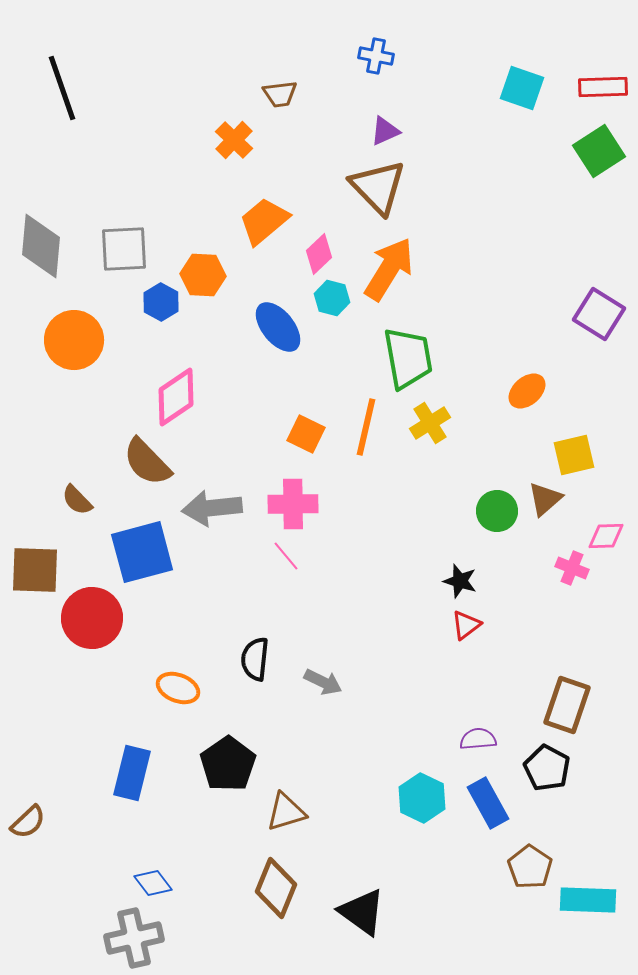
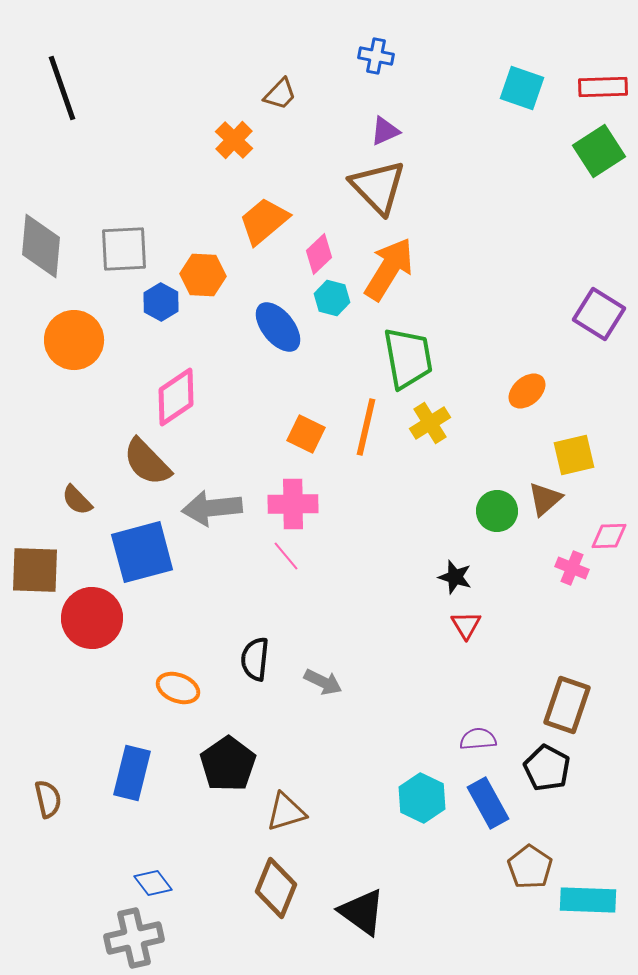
brown trapezoid at (280, 94): rotated 39 degrees counterclockwise
pink diamond at (606, 536): moved 3 px right
black star at (460, 581): moved 5 px left, 4 px up
red triangle at (466, 625): rotated 24 degrees counterclockwise
brown semicircle at (28, 822): moved 20 px right, 23 px up; rotated 60 degrees counterclockwise
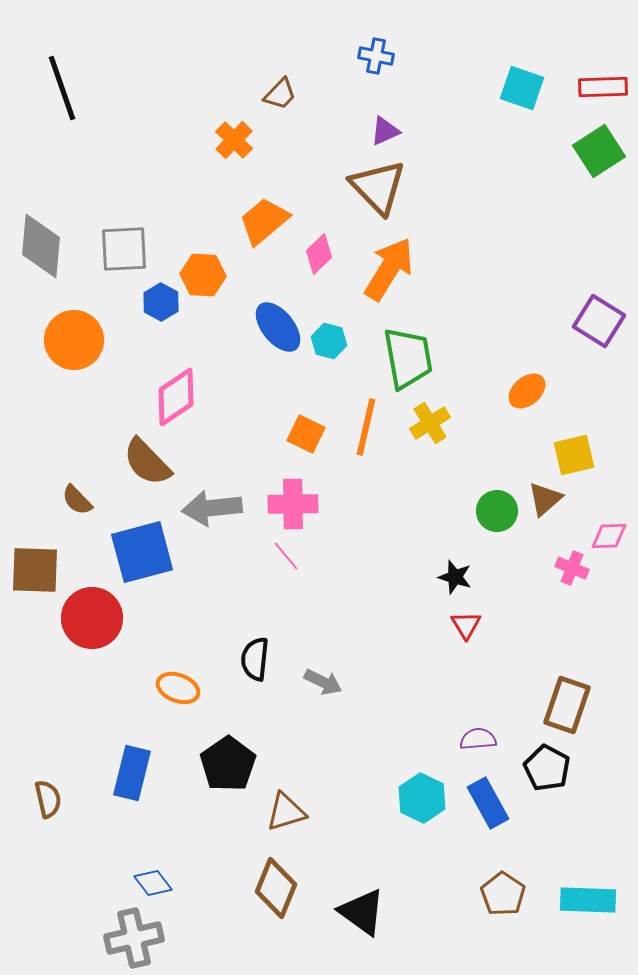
cyan hexagon at (332, 298): moved 3 px left, 43 px down
purple square at (599, 314): moved 7 px down
brown pentagon at (530, 867): moved 27 px left, 27 px down
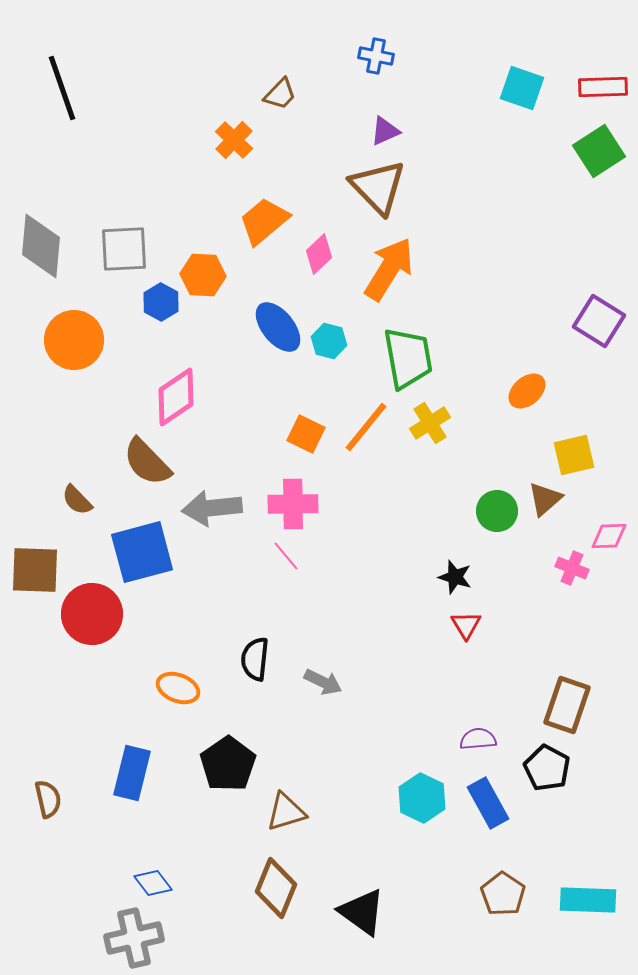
orange line at (366, 427): rotated 26 degrees clockwise
red circle at (92, 618): moved 4 px up
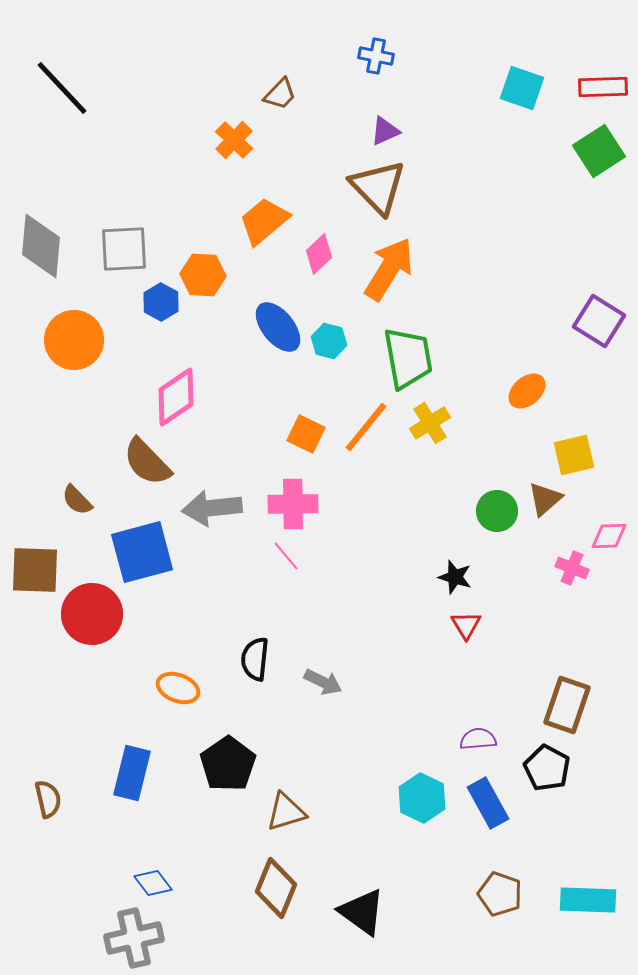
black line at (62, 88): rotated 24 degrees counterclockwise
brown pentagon at (503, 894): moved 3 px left; rotated 15 degrees counterclockwise
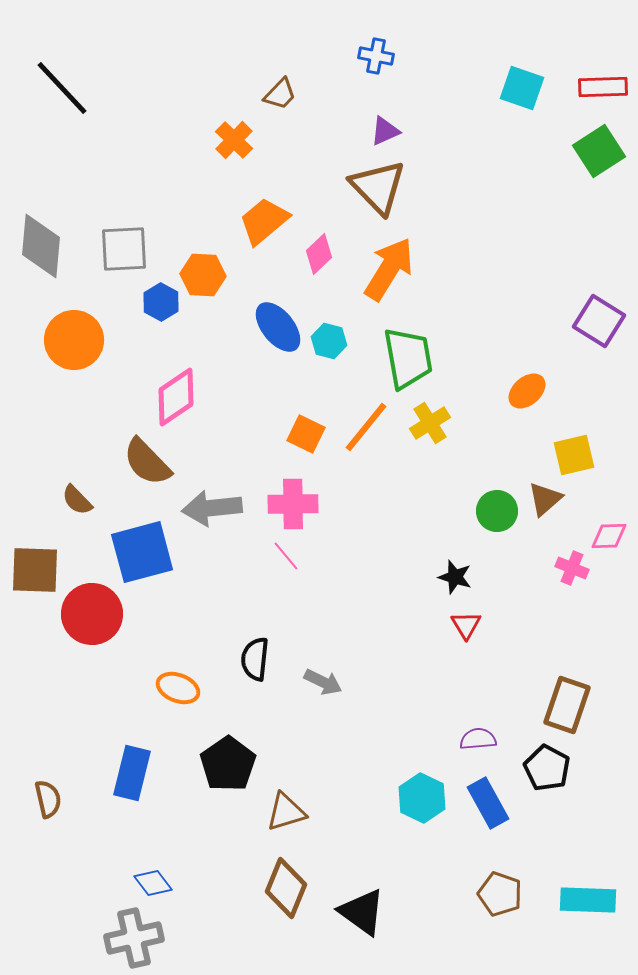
brown diamond at (276, 888): moved 10 px right
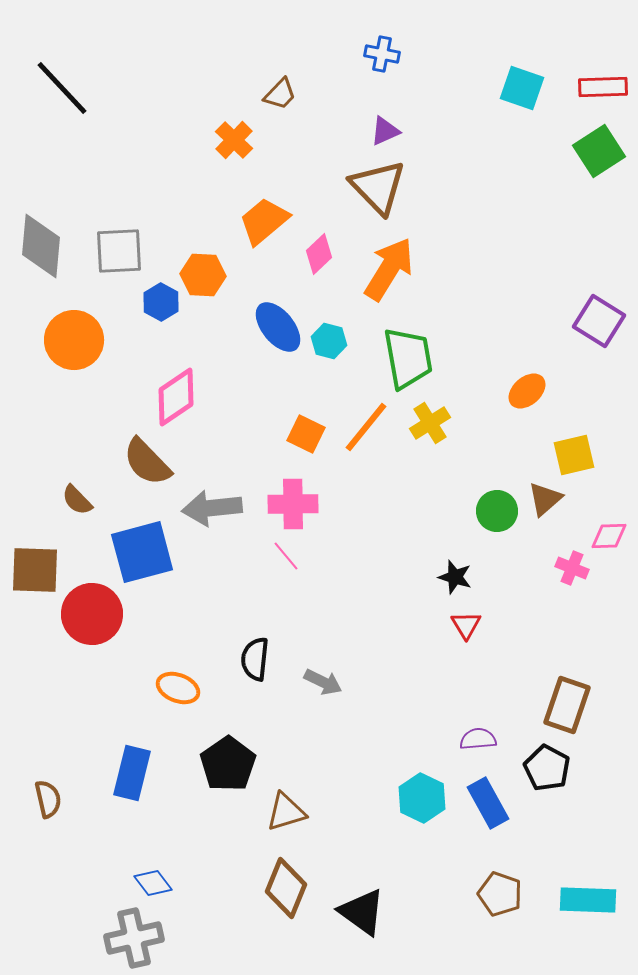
blue cross at (376, 56): moved 6 px right, 2 px up
gray square at (124, 249): moved 5 px left, 2 px down
